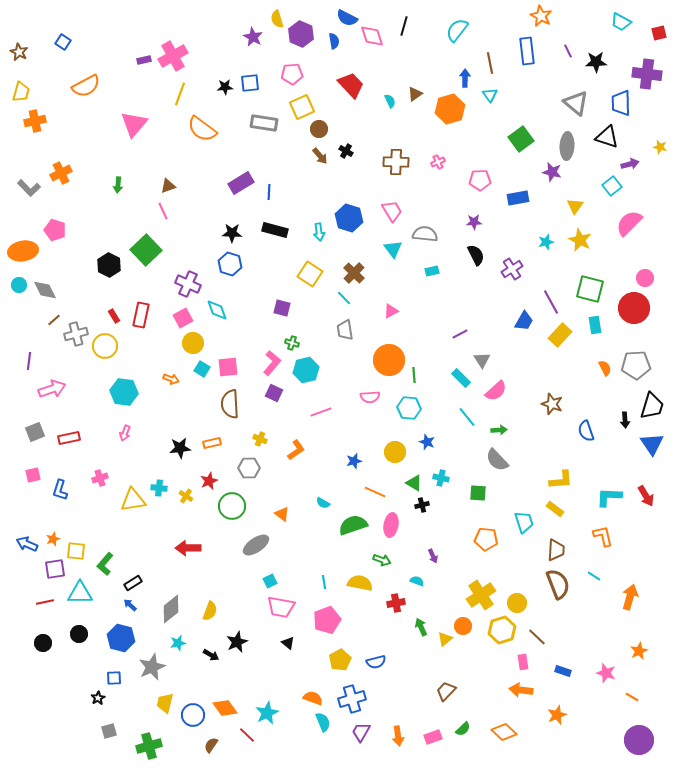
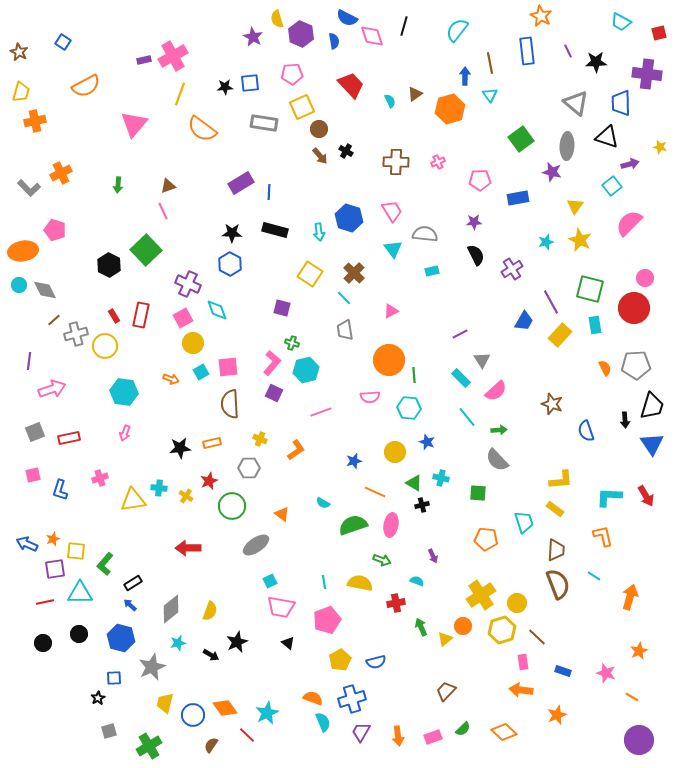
blue arrow at (465, 78): moved 2 px up
blue hexagon at (230, 264): rotated 10 degrees clockwise
cyan square at (202, 369): moved 1 px left, 3 px down; rotated 28 degrees clockwise
green cross at (149, 746): rotated 15 degrees counterclockwise
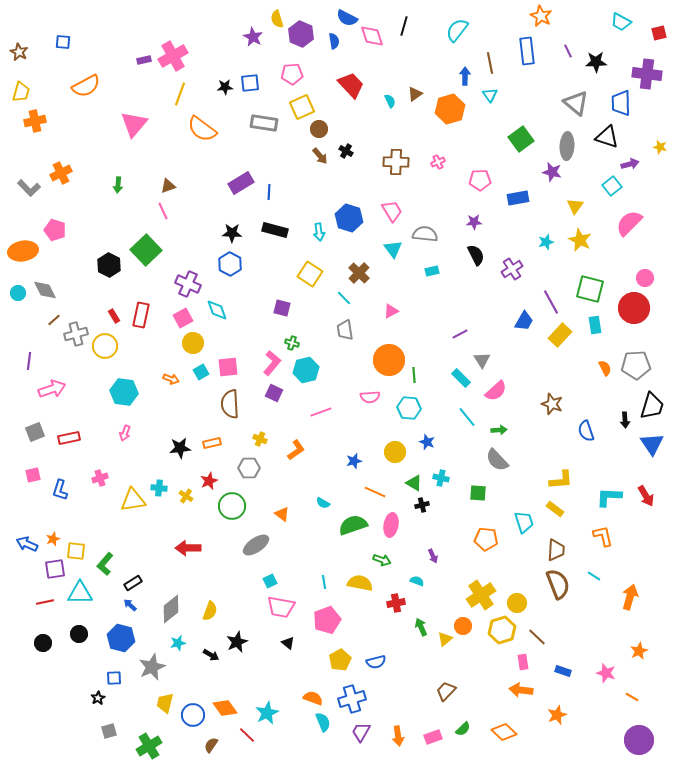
blue square at (63, 42): rotated 28 degrees counterclockwise
brown cross at (354, 273): moved 5 px right
cyan circle at (19, 285): moved 1 px left, 8 px down
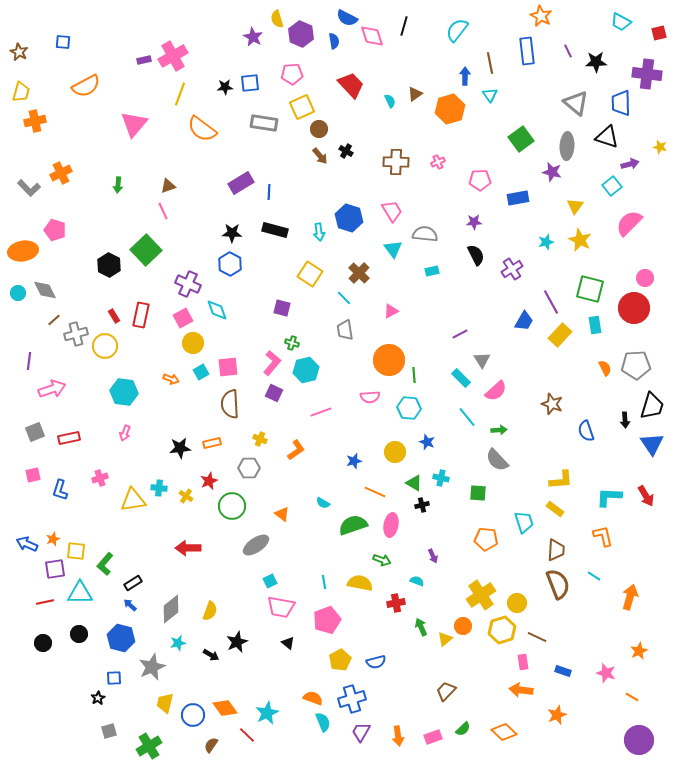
brown line at (537, 637): rotated 18 degrees counterclockwise
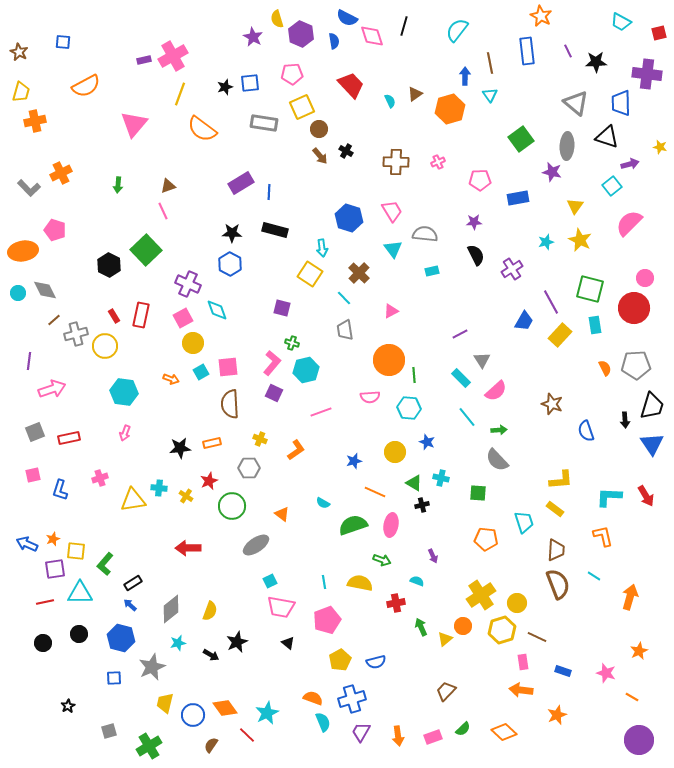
black star at (225, 87): rotated 14 degrees counterclockwise
cyan arrow at (319, 232): moved 3 px right, 16 px down
black star at (98, 698): moved 30 px left, 8 px down
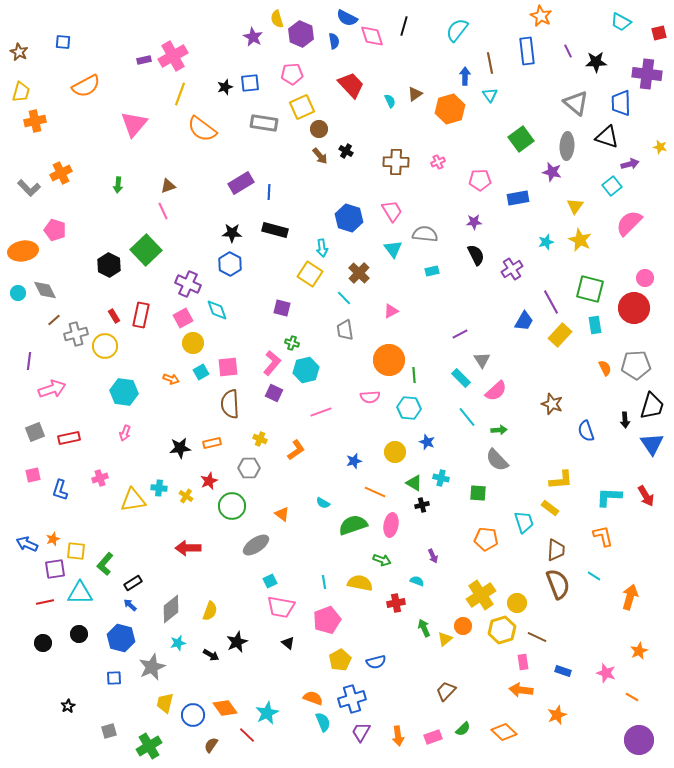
yellow rectangle at (555, 509): moved 5 px left, 1 px up
green arrow at (421, 627): moved 3 px right, 1 px down
